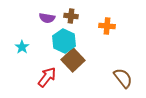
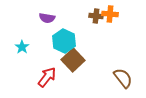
brown cross: moved 25 px right
orange cross: moved 3 px right, 12 px up
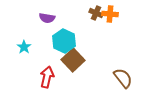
brown cross: moved 3 px up; rotated 16 degrees clockwise
cyan star: moved 2 px right
red arrow: rotated 25 degrees counterclockwise
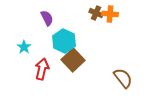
purple semicircle: rotated 126 degrees counterclockwise
red arrow: moved 5 px left, 8 px up
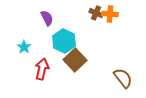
brown square: moved 2 px right
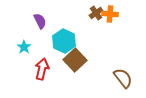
brown cross: rotated 32 degrees clockwise
purple semicircle: moved 7 px left, 3 px down
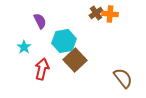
cyan hexagon: rotated 25 degrees clockwise
